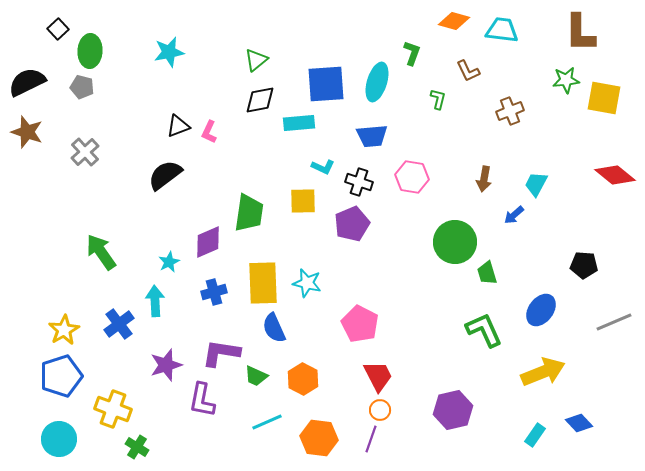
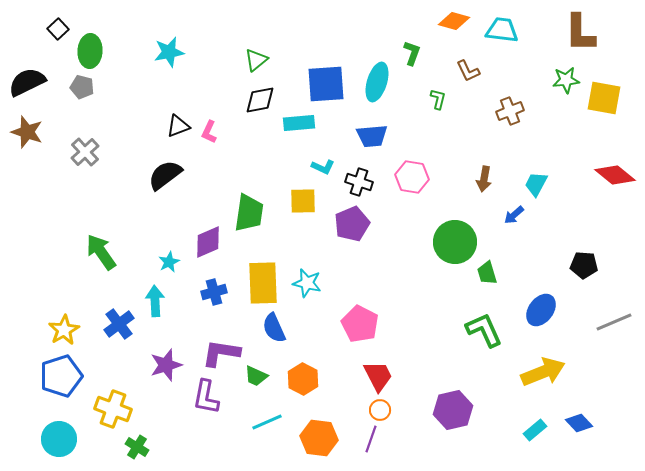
purple L-shape at (202, 400): moved 4 px right, 3 px up
cyan rectangle at (535, 435): moved 5 px up; rotated 15 degrees clockwise
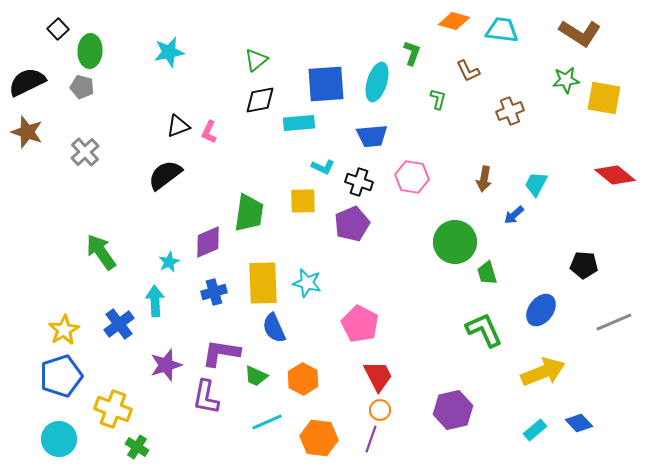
brown L-shape at (580, 33): rotated 57 degrees counterclockwise
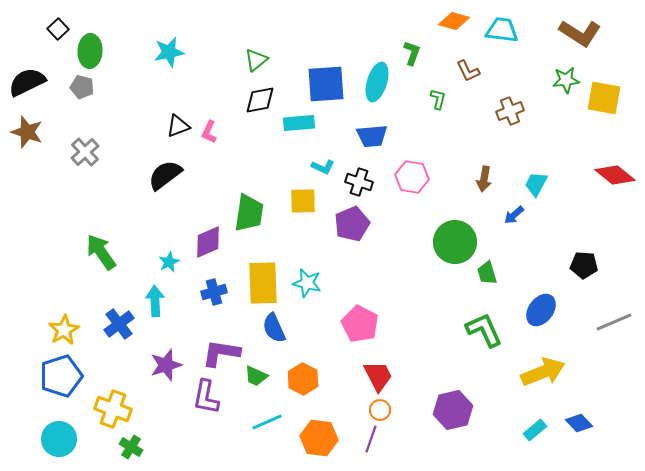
green cross at (137, 447): moved 6 px left
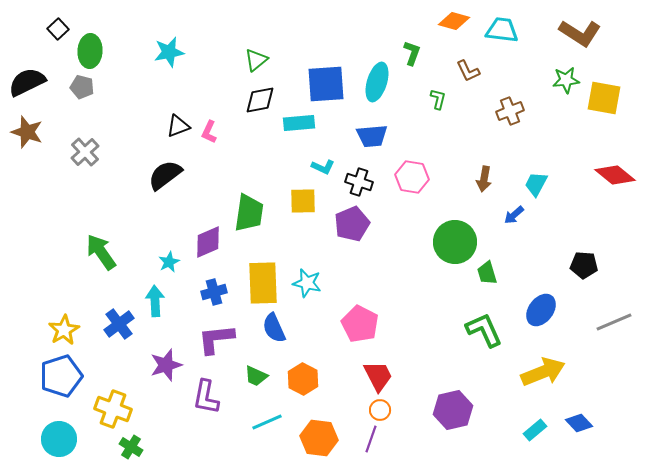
purple L-shape at (221, 353): moved 5 px left, 14 px up; rotated 15 degrees counterclockwise
